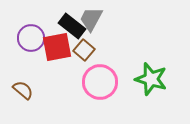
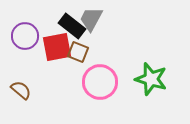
purple circle: moved 6 px left, 2 px up
brown square: moved 6 px left, 2 px down; rotated 20 degrees counterclockwise
brown semicircle: moved 2 px left
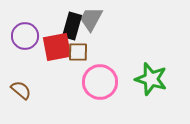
black rectangle: rotated 68 degrees clockwise
brown square: rotated 20 degrees counterclockwise
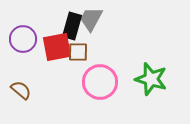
purple circle: moved 2 px left, 3 px down
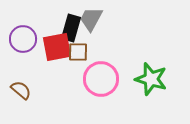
black rectangle: moved 1 px left, 2 px down
pink circle: moved 1 px right, 3 px up
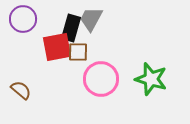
purple circle: moved 20 px up
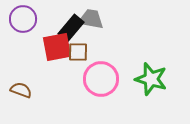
gray trapezoid: rotated 72 degrees clockwise
black rectangle: rotated 24 degrees clockwise
brown semicircle: rotated 20 degrees counterclockwise
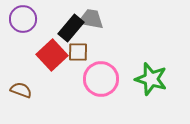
red square: moved 5 px left, 8 px down; rotated 32 degrees counterclockwise
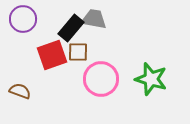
gray trapezoid: moved 3 px right
red square: rotated 24 degrees clockwise
brown semicircle: moved 1 px left, 1 px down
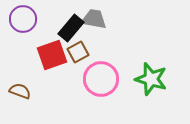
brown square: rotated 30 degrees counterclockwise
